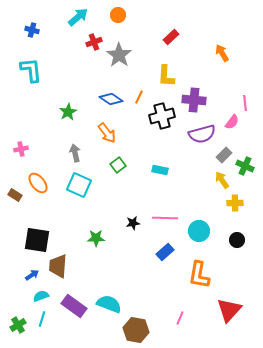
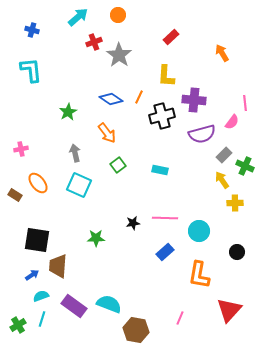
black circle at (237, 240): moved 12 px down
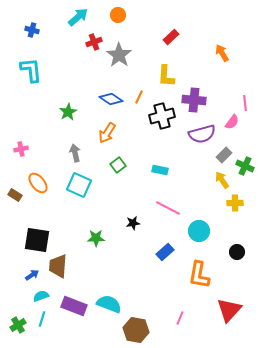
orange arrow at (107, 133): rotated 70 degrees clockwise
pink line at (165, 218): moved 3 px right, 10 px up; rotated 25 degrees clockwise
purple rectangle at (74, 306): rotated 15 degrees counterclockwise
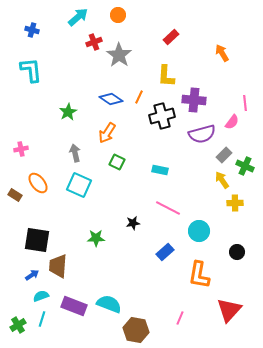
green square at (118, 165): moved 1 px left, 3 px up; rotated 28 degrees counterclockwise
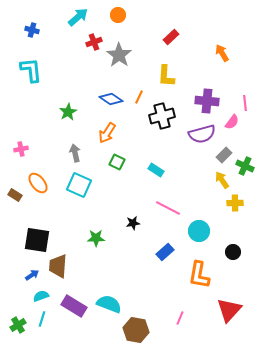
purple cross at (194, 100): moved 13 px right, 1 px down
cyan rectangle at (160, 170): moved 4 px left; rotated 21 degrees clockwise
black circle at (237, 252): moved 4 px left
purple rectangle at (74, 306): rotated 10 degrees clockwise
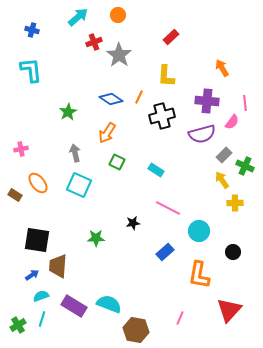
orange arrow at (222, 53): moved 15 px down
